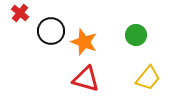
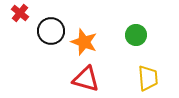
yellow trapezoid: rotated 44 degrees counterclockwise
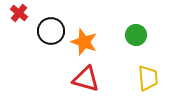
red cross: moved 1 px left
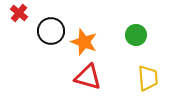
red triangle: moved 2 px right, 2 px up
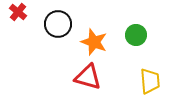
red cross: moved 1 px left, 1 px up
black circle: moved 7 px right, 7 px up
orange star: moved 10 px right
yellow trapezoid: moved 2 px right, 3 px down
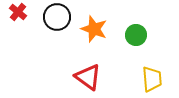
black circle: moved 1 px left, 7 px up
orange star: moved 13 px up
red triangle: rotated 20 degrees clockwise
yellow trapezoid: moved 2 px right, 2 px up
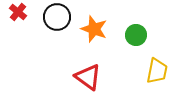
yellow trapezoid: moved 5 px right, 8 px up; rotated 16 degrees clockwise
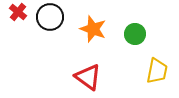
black circle: moved 7 px left
orange star: moved 1 px left
green circle: moved 1 px left, 1 px up
